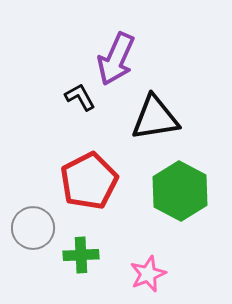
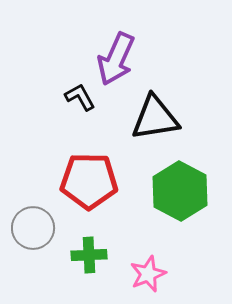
red pentagon: rotated 28 degrees clockwise
green cross: moved 8 px right
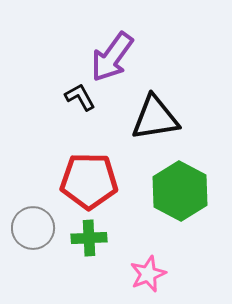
purple arrow: moved 4 px left, 2 px up; rotated 12 degrees clockwise
green cross: moved 17 px up
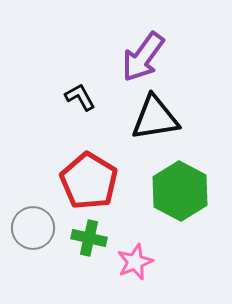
purple arrow: moved 31 px right
red pentagon: rotated 30 degrees clockwise
green cross: rotated 16 degrees clockwise
pink star: moved 13 px left, 12 px up
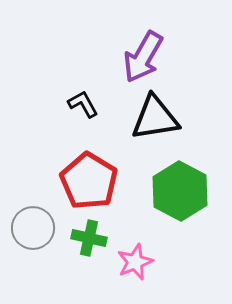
purple arrow: rotated 6 degrees counterclockwise
black L-shape: moved 3 px right, 7 px down
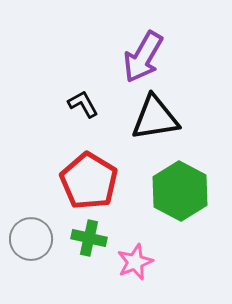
gray circle: moved 2 px left, 11 px down
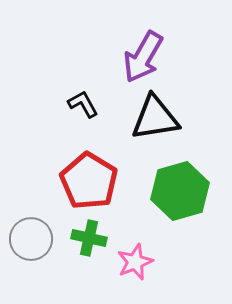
green hexagon: rotated 16 degrees clockwise
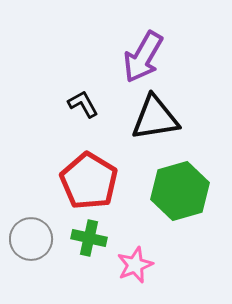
pink star: moved 3 px down
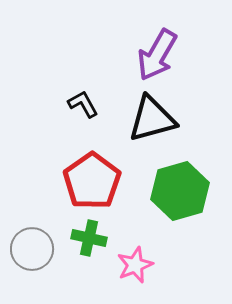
purple arrow: moved 14 px right, 2 px up
black triangle: moved 3 px left, 1 px down; rotated 6 degrees counterclockwise
red pentagon: moved 3 px right; rotated 6 degrees clockwise
gray circle: moved 1 px right, 10 px down
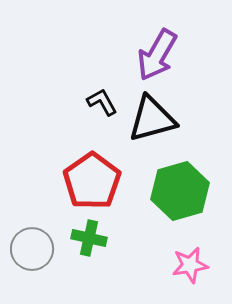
black L-shape: moved 19 px right, 2 px up
pink star: moved 55 px right; rotated 12 degrees clockwise
